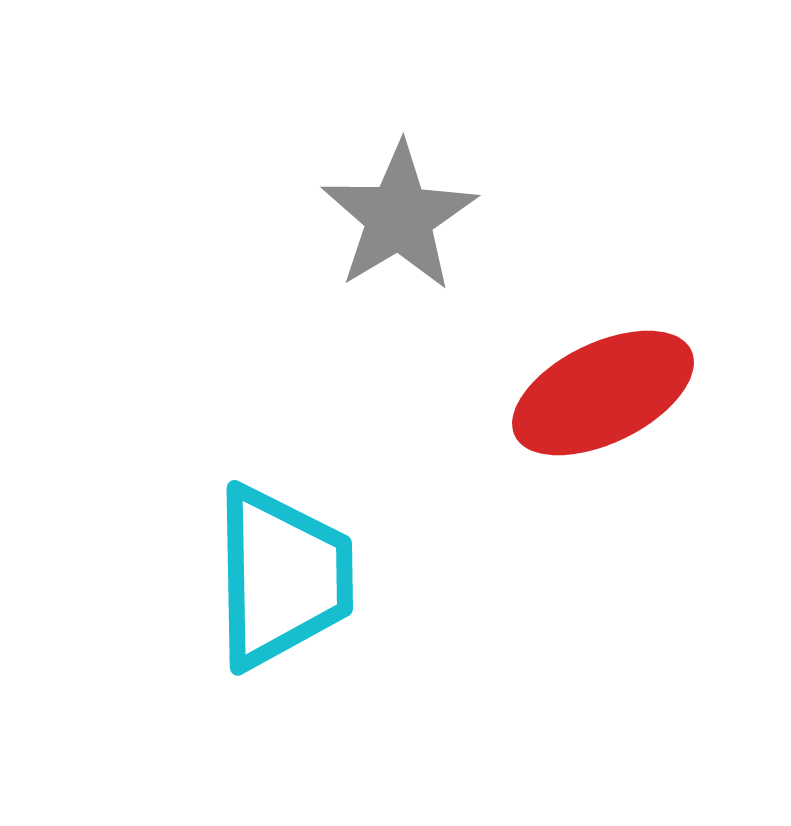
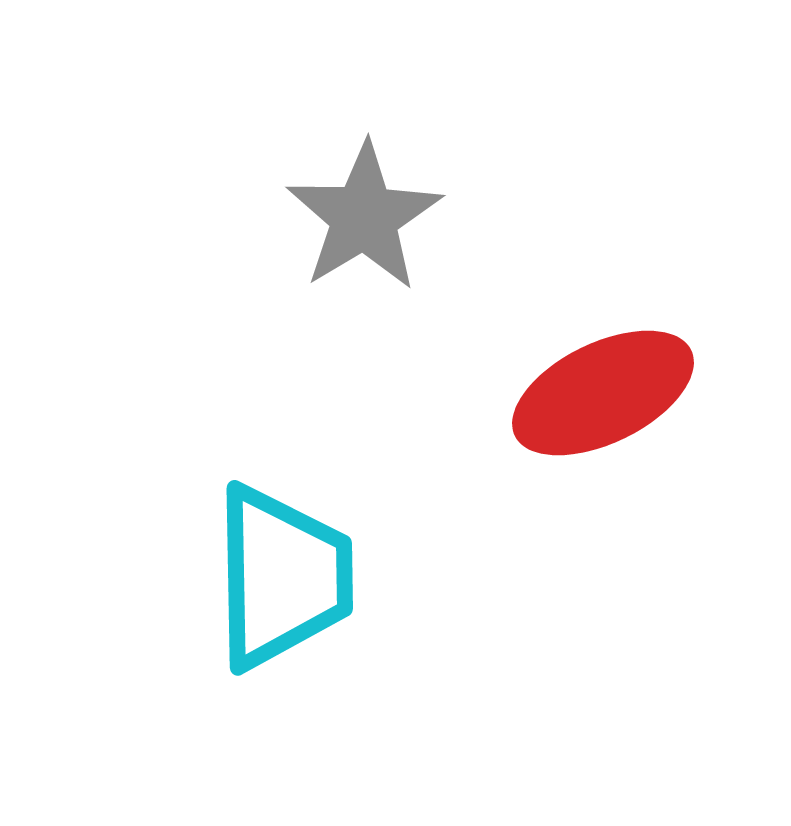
gray star: moved 35 px left
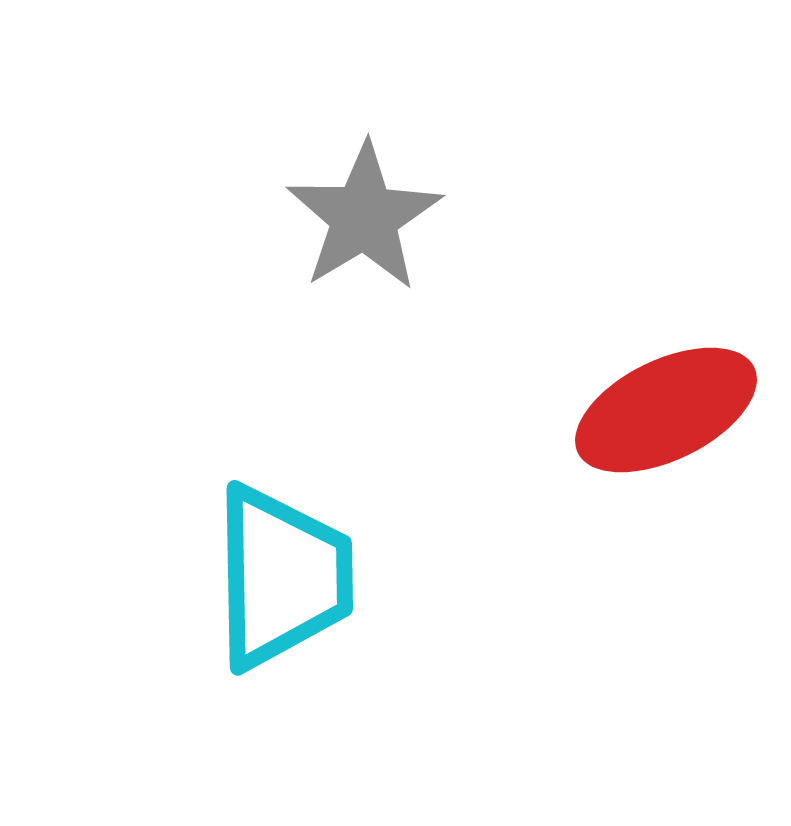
red ellipse: moved 63 px right, 17 px down
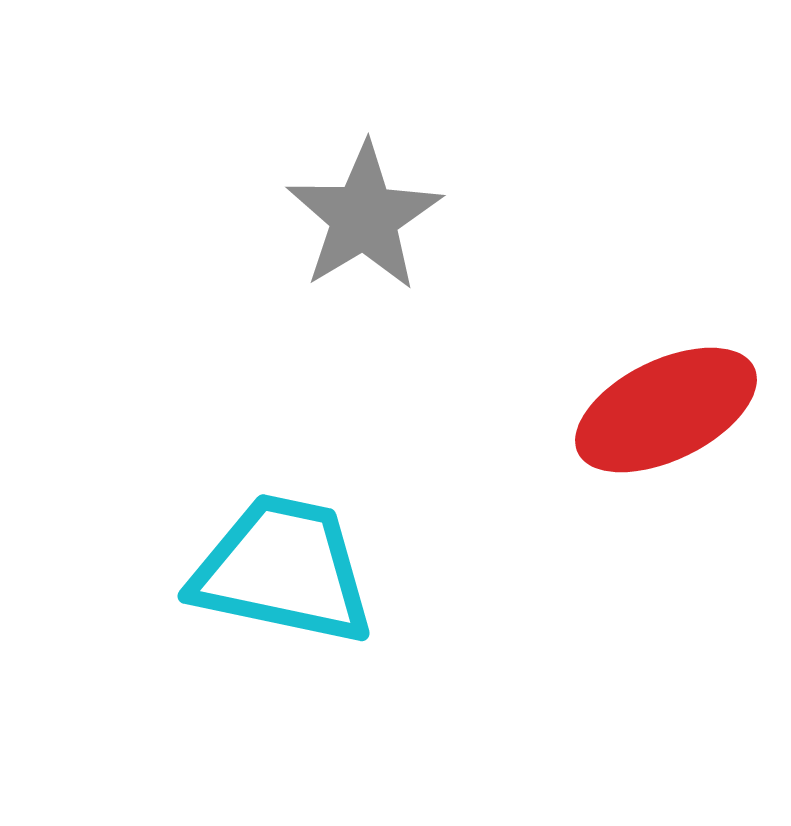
cyan trapezoid: moved 1 px right, 7 px up; rotated 77 degrees counterclockwise
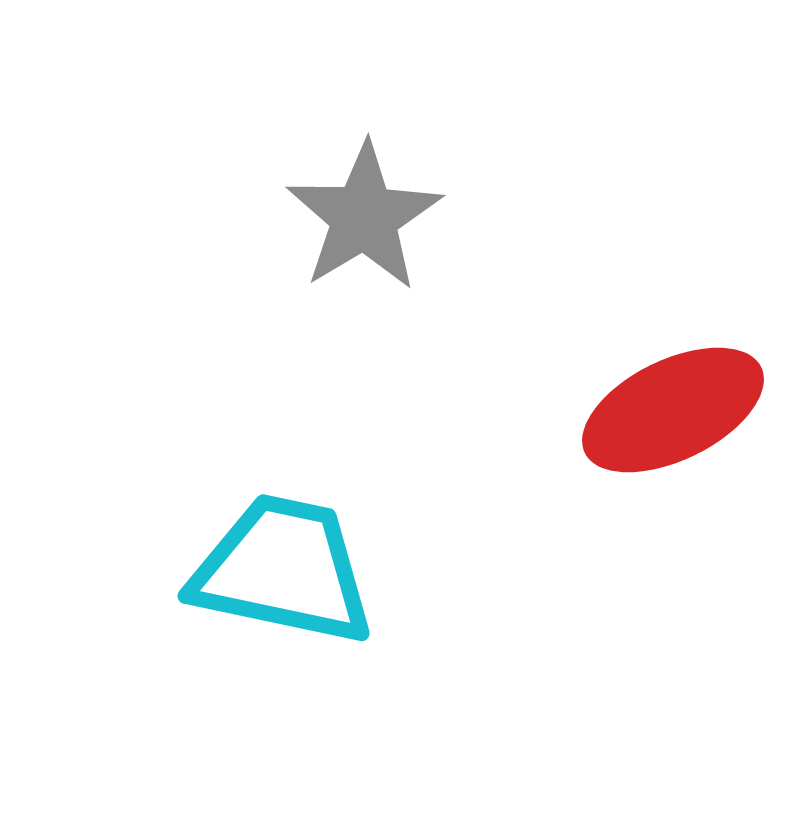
red ellipse: moved 7 px right
